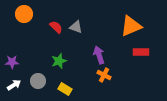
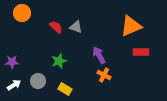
orange circle: moved 2 px left, 1 px up
purple arrow: rotated 12 degrees counterclockwise
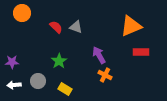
green star: rotated 14 degrees counterclockwise
orange cross: moved 1 px right
white arrow: rotated 152 degrees counterclockwise
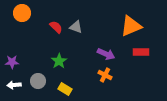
purple arrow: moved 7 px right, 1 px up; rotated 144 degrees clockwise
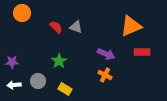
red rectangle: moved 1 px right
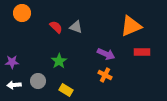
yellow rectangle: moved 1 px right, 1 px down
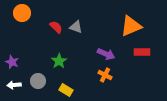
purple star: rotated 24 degrees clockwise
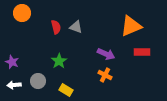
red semicircle: rotated 32 degrees clockwise
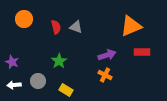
orange circle: moved 2 px right, 6 px down
purple arrow: moved 1 px right, 1 px down; rotated 42 degrees counterclockwise
